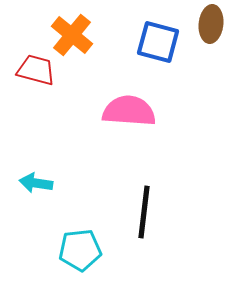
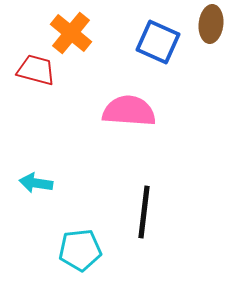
orange cross: moved 1 px left, 2 px up
blue square: rotated 9 degrees clockwise
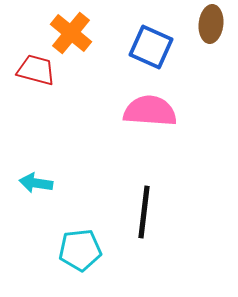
blue square: moved 7 px left, 5 px down
pink semicircle: moved 21 px right
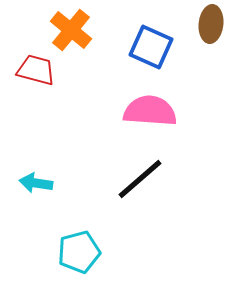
orange cross: moved 3 px up
black line: moved 4 px left, 33 px up; rotated 42 degrees clockwise
cyan pentagon: moved 1 px left, 2 px down; rotated 9 degrees counterclockwise
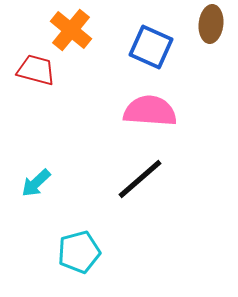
cyan arrow: rotated 52 degrees counterclockwise
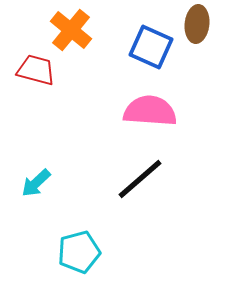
brown ellipse: moved 14 px left
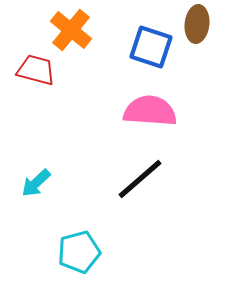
blue square: rotated 6 degrees counterclockwise
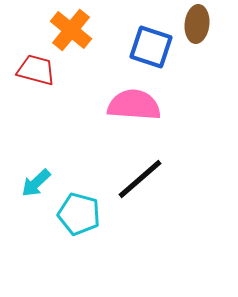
pink semicircle: moved 16 px left, 6 px up
cyan pentagon: moved 38 px up; rotated 30 degrees clockwise
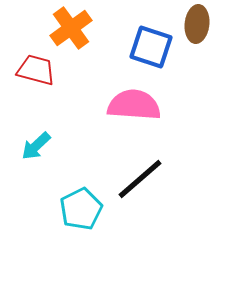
orange cross: moved 2 px up; rotated 15 degrees clockwise
cyan arrow: moved 37 px up
cyan pentagon: moved 2 px right, 5 px up; rotated 30 degrees clockwise
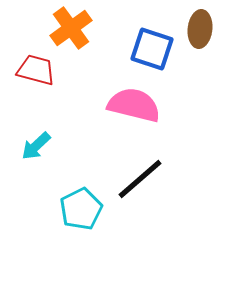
brown ellipse: moved 3 px right, 5 px down
blue square: moved 1 px right, 2 px down
pink semicircle: rotated 10 degrees clockwise
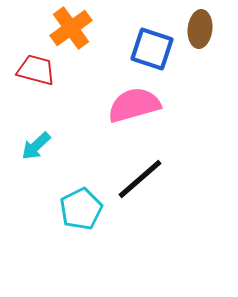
pink semicircle: rotated 30 degrees counterclockwise
